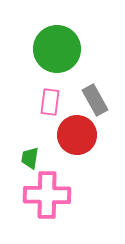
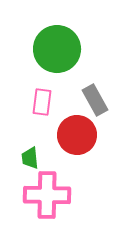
pink rectangle: moved 8 px left
green trapezoid: rotated 15 degrees counterclockwise
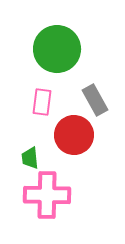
red circle: moved 3 px left
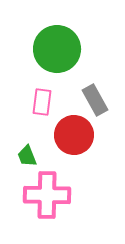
green trapezoid: moved 3 px left, 2 px up; rotated 15 degrees counterclockwise
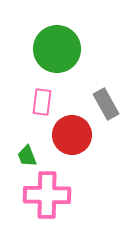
gray rectangle: moved 11 px right, 4 px down
red circle: moved 2 px left
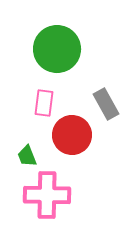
pink rectangle: moved 2 px right, 1 px down
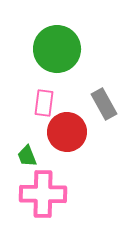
gray rectangle: moved 2 px left
red circle: moved 5 px left, 3 px up
pink cross: moved 4 px left, 1 px up
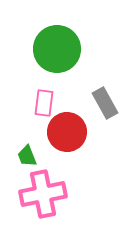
gray rectangle: moved 1 px right, 1 px up
pink cross: rotated 12 degrees counterclockwise
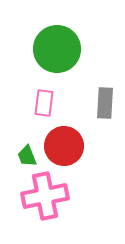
gray rectangle: rotated 32 degrees clockwise
red circle: moved 3 px left, 14 px down
pink cross: moved 2 px right, 2 px down
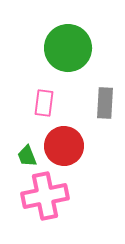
green circle: moved 11 px right, 1 px up
